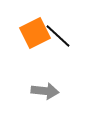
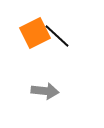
black line: moved 1 px left
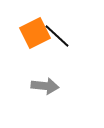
gray arrow: moved 5 px up
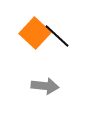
orange square: rotated 20 degrees counterclockwise
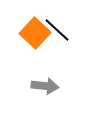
black line: moved 6 px up
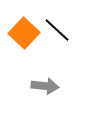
orange square: moved 11 px left
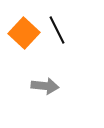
black line: rotated 20 degrees clockwise
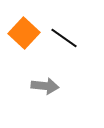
black line: moved 7 px right, 8 px down; rotated 28 degrees counterclockwise
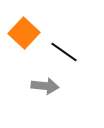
black line: moved 14 px down
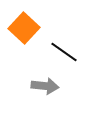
orange square: moved 5 px up
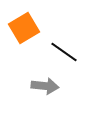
orange square: rotated 16 degrees clockwise
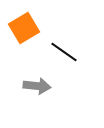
gray arrow: moved 8 px left
